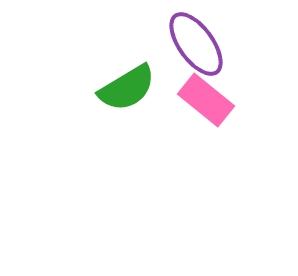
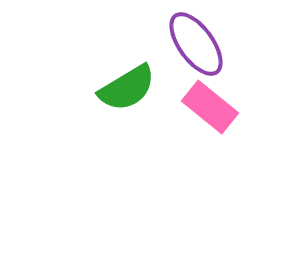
pink rectangle: moved 4 px right, 7 px down
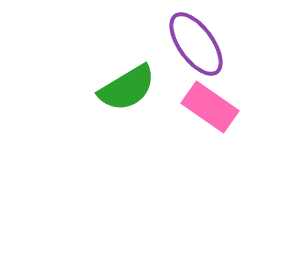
pink rectangle: rotated 4 degrees counterclockwise
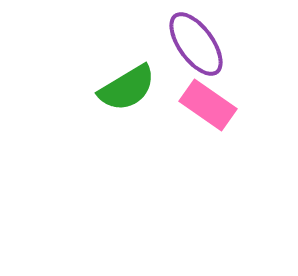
pink rectangle: moved 2 px left, 2 px up
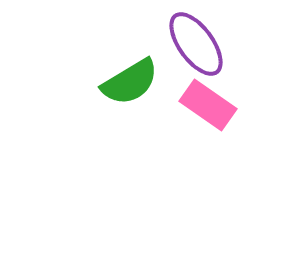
green semicircle: moved 3 px right, 6 px up
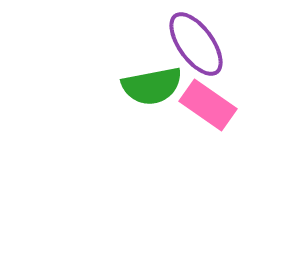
green semicircle: moved 22 px right, 4 px down; rotated 20 degrees clockwise
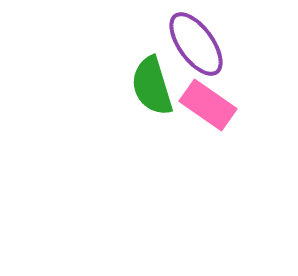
green semicircle: rotated 84 degrees clockwise
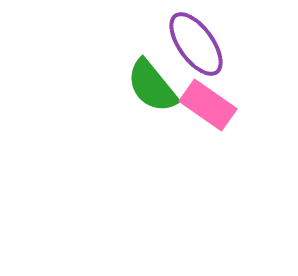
green semicircle: rotated 22 degrees counterclockwise
